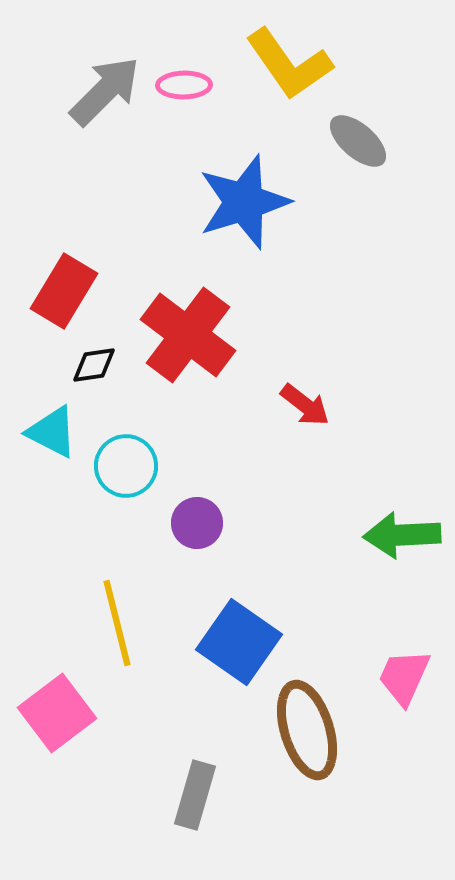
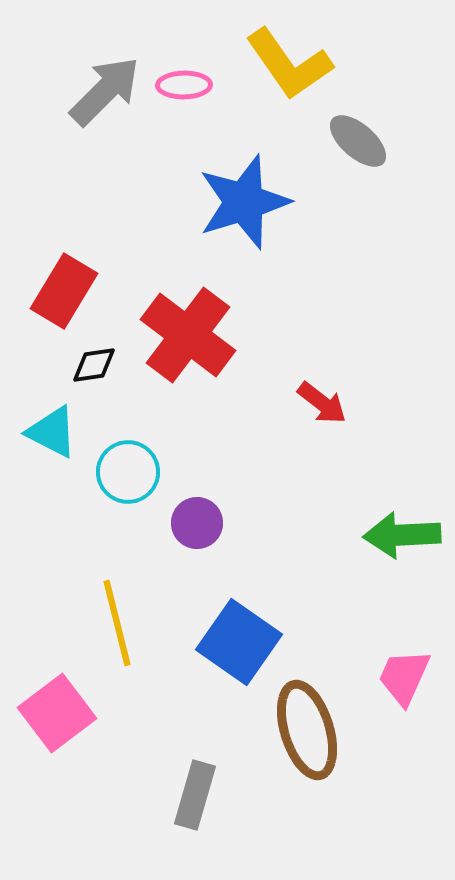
red arrow: moved 17 px right, 2 px up
cyan circle: moved 2 px right, 6 px down
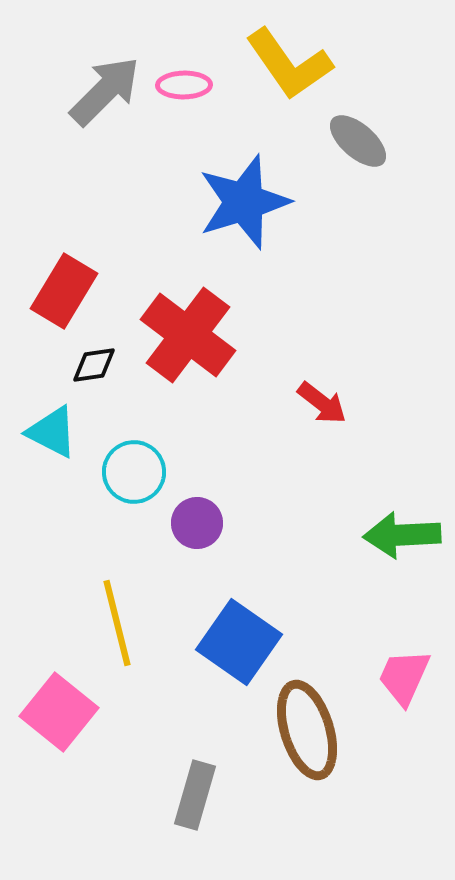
cyan circle: moved 6 px right
pink square: moved 2 px right, 1 px up; rotated 14 degrees counterclockwise
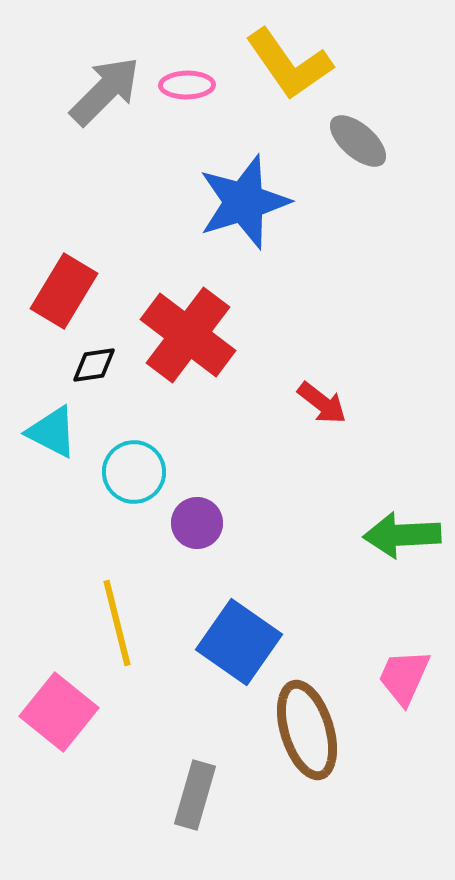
pink ellipse: moved 3 px right
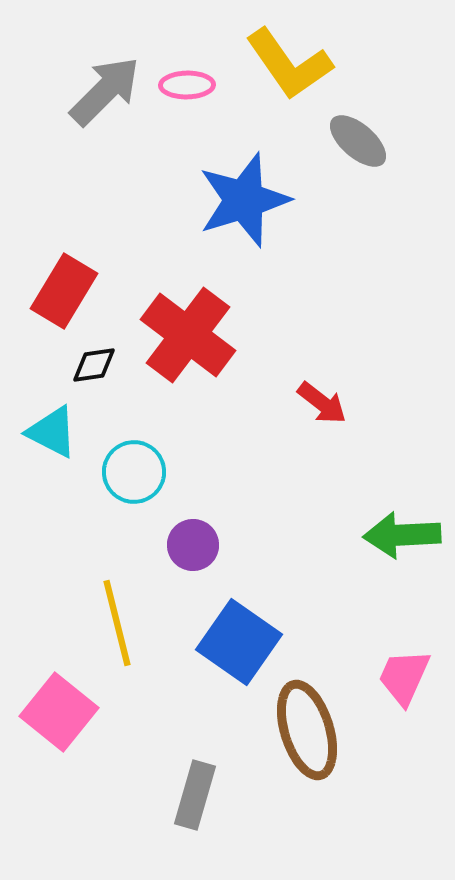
blue star: moved 2 px up
purple circle: moved 4 px left, 22 px down
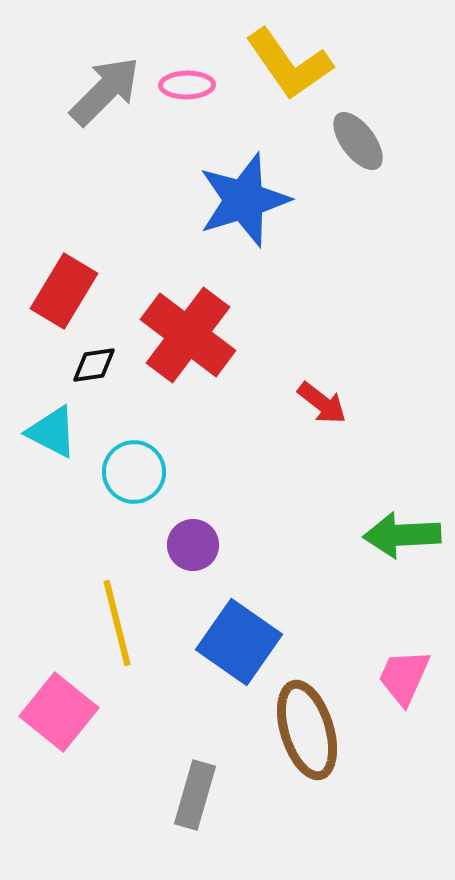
gray ellipse: rotated 12 degrees clockwise
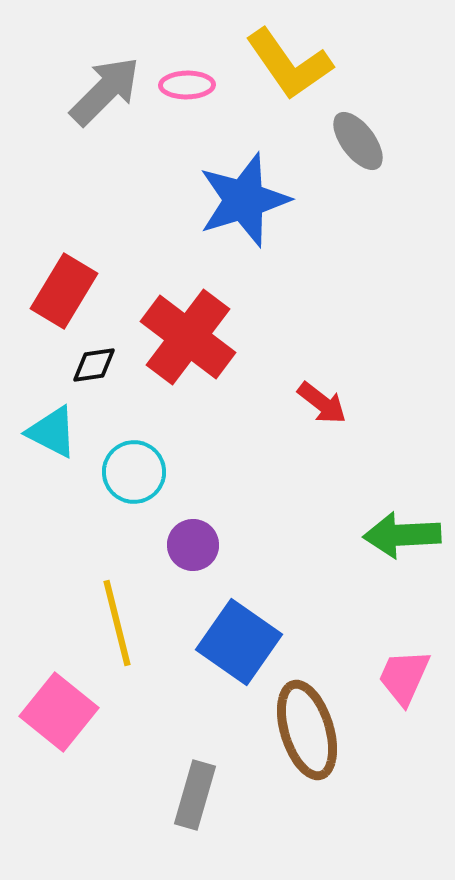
red cross: moved 2 px down
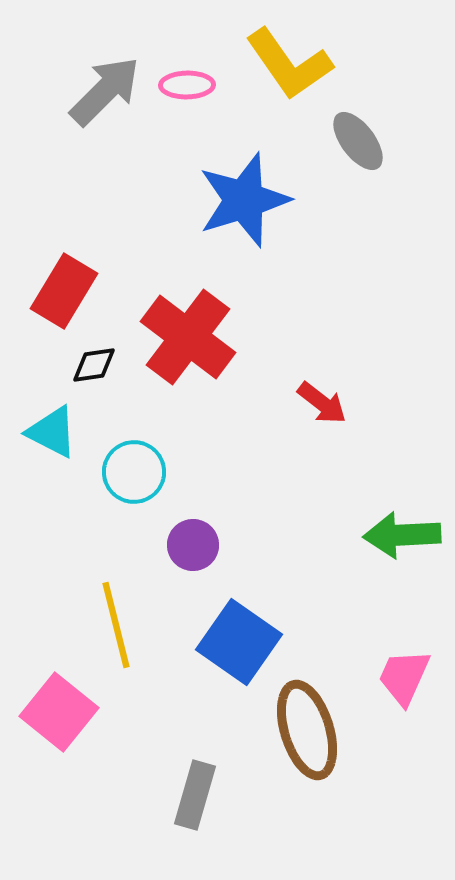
yellow line: moved 1 px left, 2 px down
